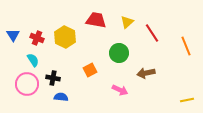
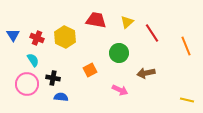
yellow line: rotated 24 degrees clockwise
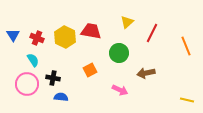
red trapezoid: moved 5 px left, 11 px down
red line: rotated 60 degrees clockwise
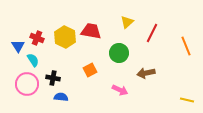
blue triangle: moved 5 px right, 11 px down
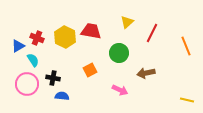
blue triangle: rotated 32 degrees clockwise
blue semicircle: moved 1 px right, 1 px up
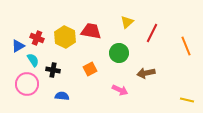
orange square: moved 1 px up
black cross: moved 8 px up
